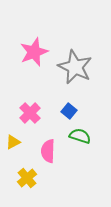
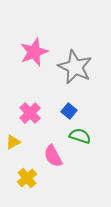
pink semicircle: moved 5 px right, 5 px down; rotated 30 degrees counterclockwise
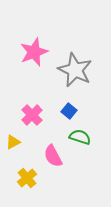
gray star: moved 3 px down
pink cross: moved 2 px right, 2 px down
green semicircle: moved 1 px down
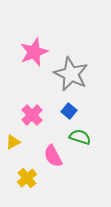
gray star: moved 4 px left, 4 px down
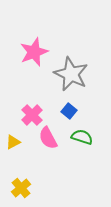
green semicircle: moved 2 px right
pink semicircle: moved 5 px left, 18 px up
yellow cross: moved 6 px left, 10 px down
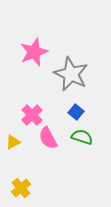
blue square: moved 7 px right, 1 px down
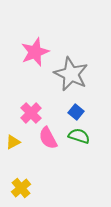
pink star: moved 1 px right
pink cross: moved 1 px left, 2 px up
green semicircle: moved 3 px left, 1 px up
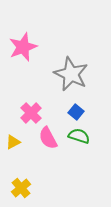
pink star: moved 12 px left, 5 px up
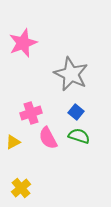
pink star: moved 4 px up
pink cross: rotated 25 degrees clockwise
